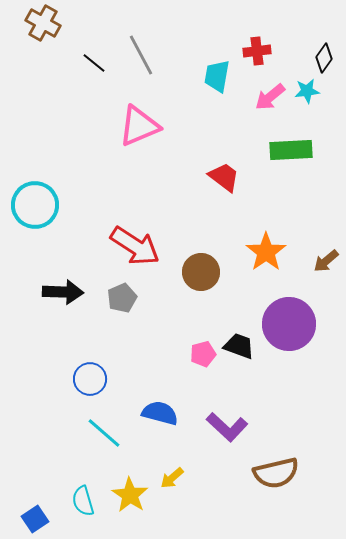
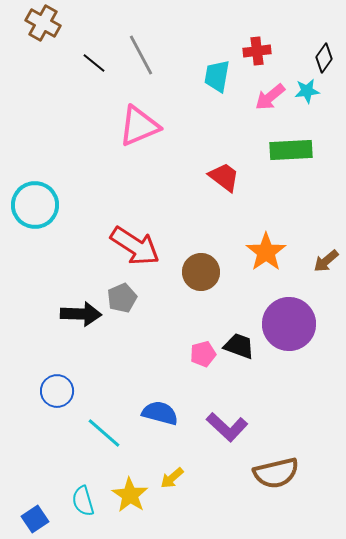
black arrow: moved 18 px right, 22 px down
blue circle: moved 33 px left, 12 px down
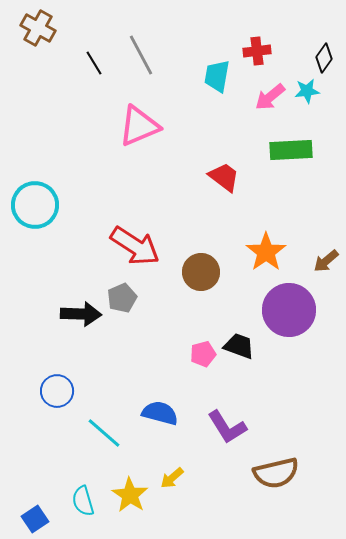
brown cross: moved 5 px left, 5 px down
black line: rotated 20 degrees clockwise
purple circle: moved 14 px up
purple L-shape: rotated 15 degrees clockwise
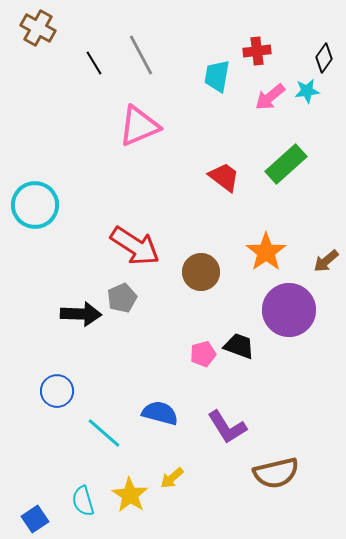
green rectangle: moved 5 px left, 14 px down; rotated 39 degrees counterclockwise
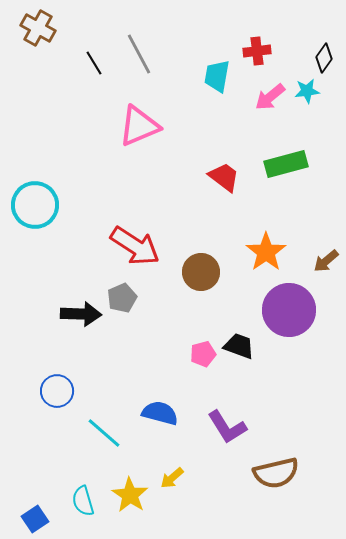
gray line: moved 2 px left, 1 px up
green rectangle: rotated 27 degrees clockwise
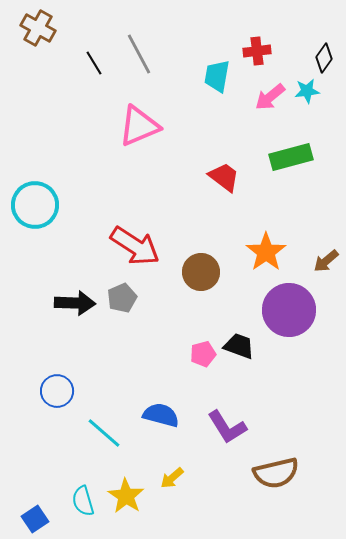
green rectangle: moved 5 px right, 7 px up
black arrow: moved 6 px left, 11 px up
blue semicircle: moved 1 px right, 2 px down
yellow star: moved 4 px left, 1 px down
